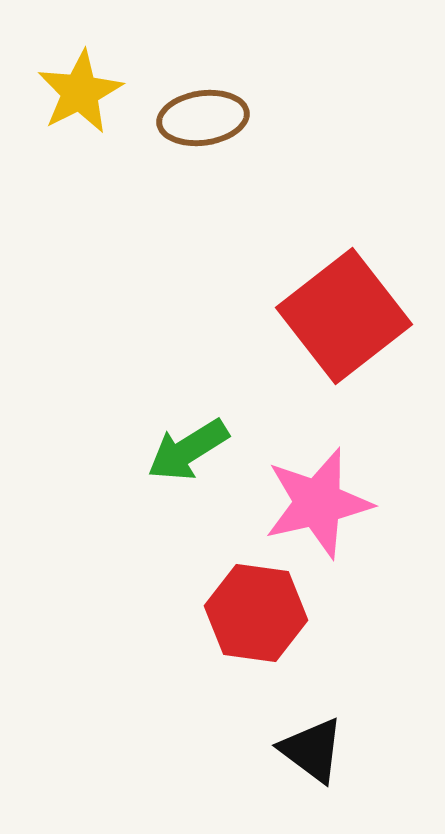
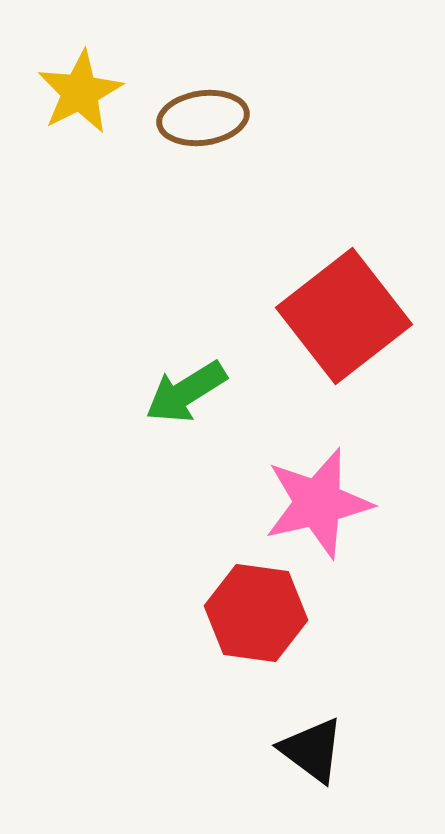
green arrow: moved 2 px left, 58 px up
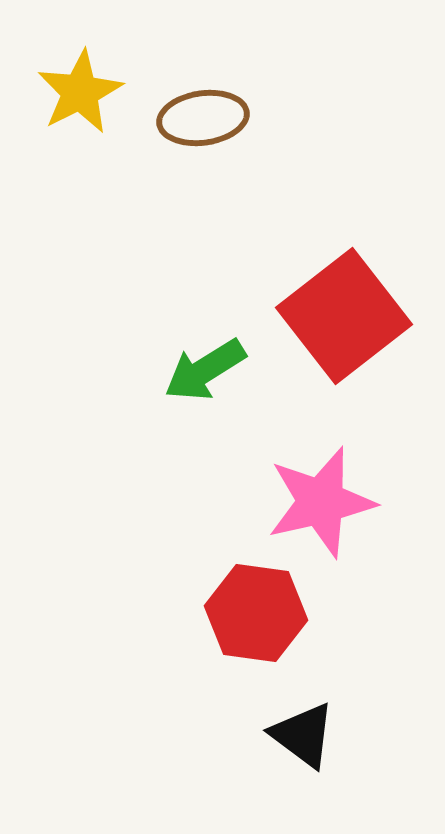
green arrow: moved 19 px right, 22 px up
pink star: moved 3 px right, 1 px up
black triangle: moved 9 px left, 15 px up
